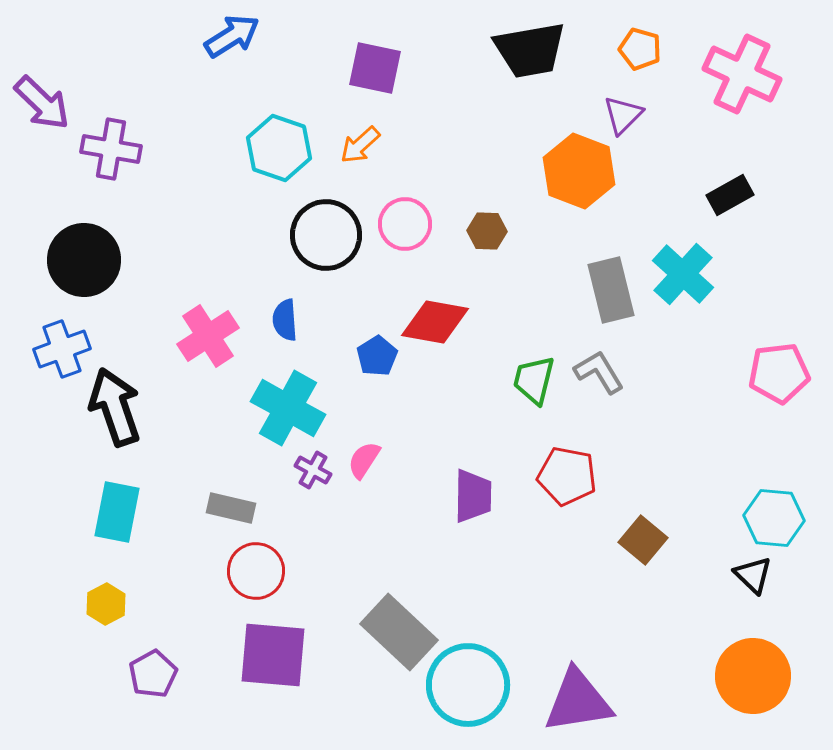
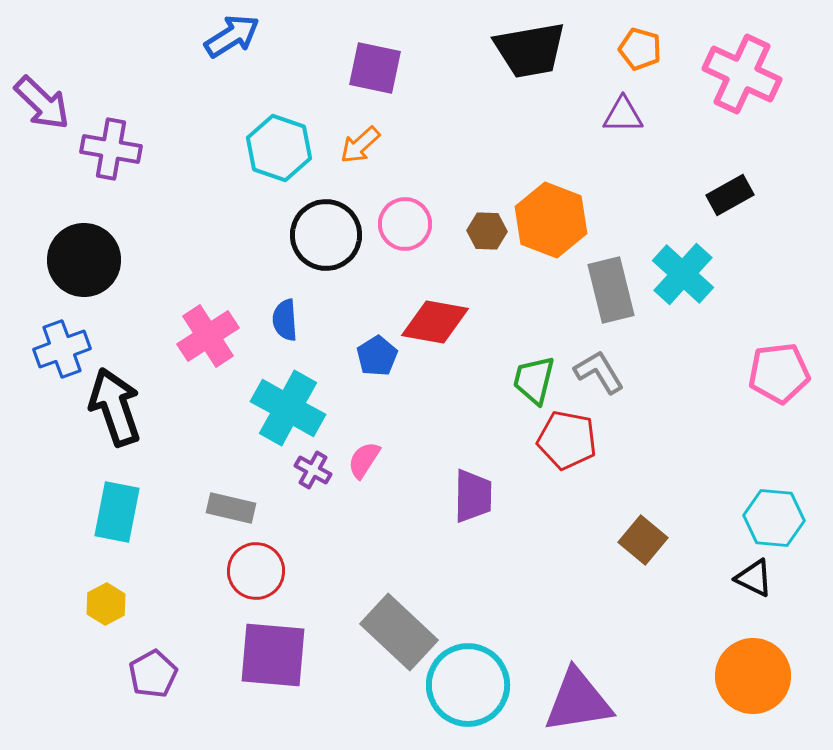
purple triangle at (623, 115): rotated 45 degrees clockwise
orange hexagon at (579, 171): moved 28 px left, 49 px down
red pentagon at (567, 476): moved 36 px up
black triangle at (753, 575): moved 1 px right, 3 px down; rotated 18 degrees counterclockwise
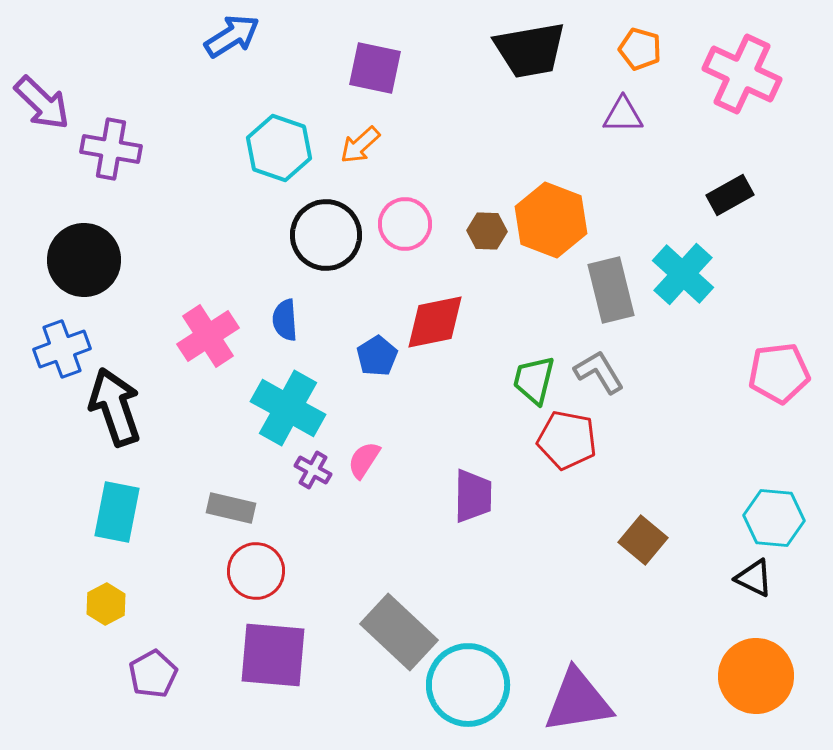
red diamond at (435, 322): rotated 22 degrees counterclockwise
orange circle at (753, 676): moved 3 px right
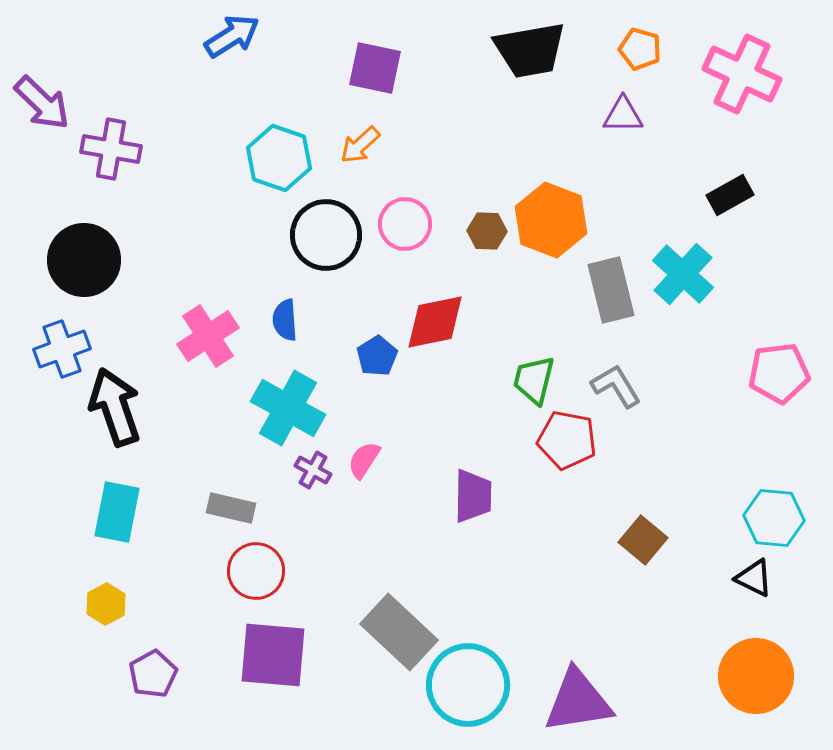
cyan hexagon at (279, 148): moved 10 px down
gray L-shape at (599, 372): moved 17 px right, 14 px down
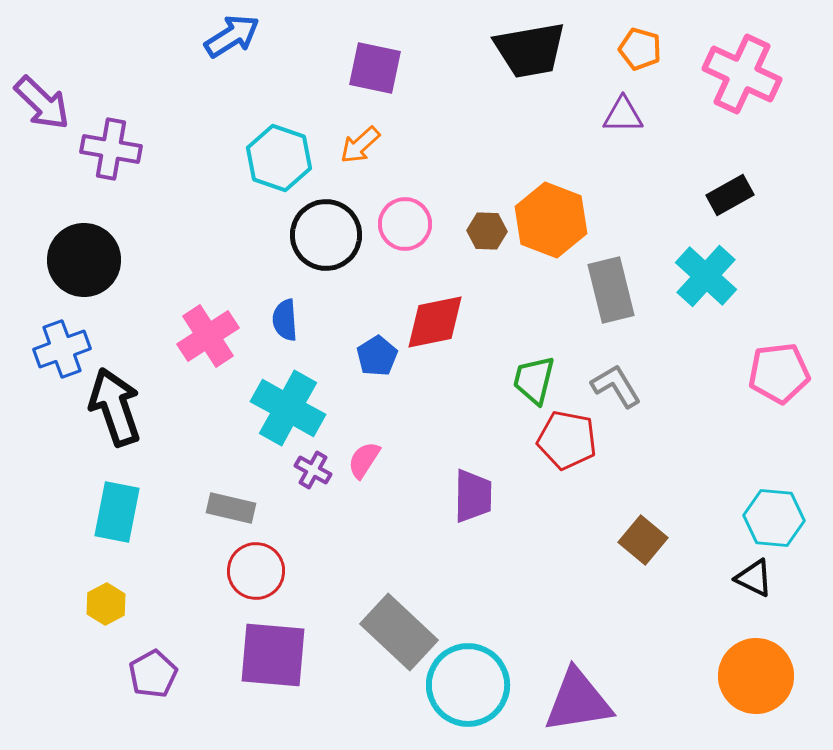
cyan cross at (683, 274): moved 23 px right, 2 px down
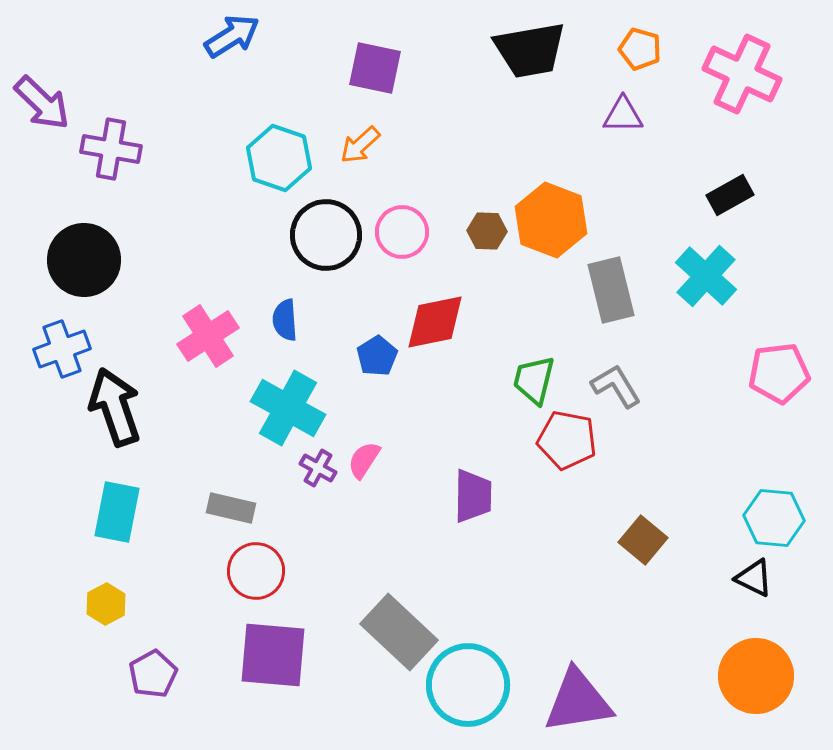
pink circle at (405, 224): moved 3 px left, 8 px down
purple cross at (313, 470): moved 5 px right, 2 px up
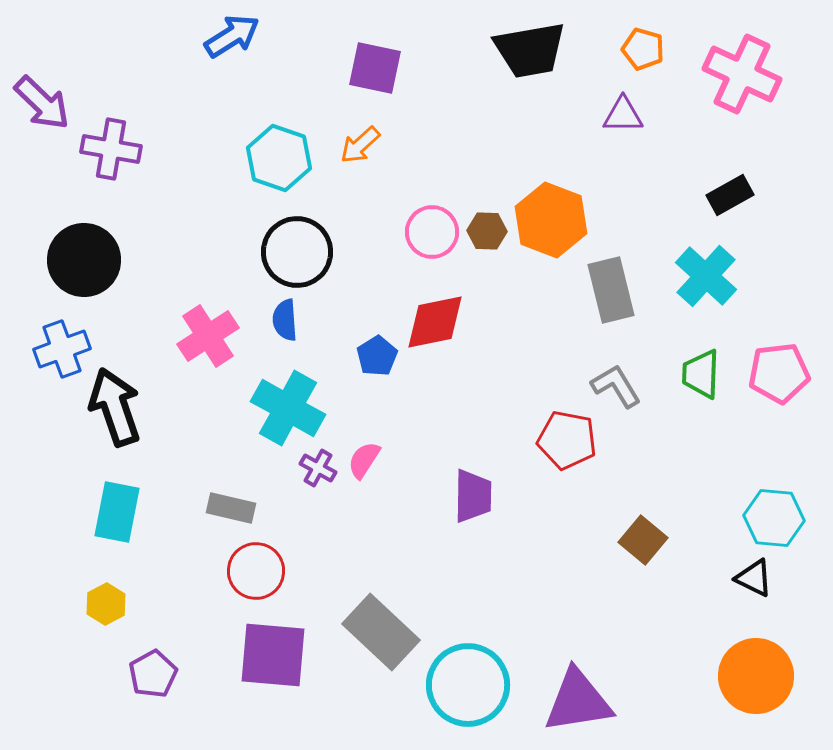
orange pentagon at (640, 49): moved 3 px right
pink circle at (402, 232): moved 30 px right
black circle at (326, 235): moved 29 px left, 17 px down
green trapezoid at (534, 380): moved 167 px right, 6 px up; rotated 12 degrees counterclockwise
gray rectangle at (399, 632): moved 18 px left
